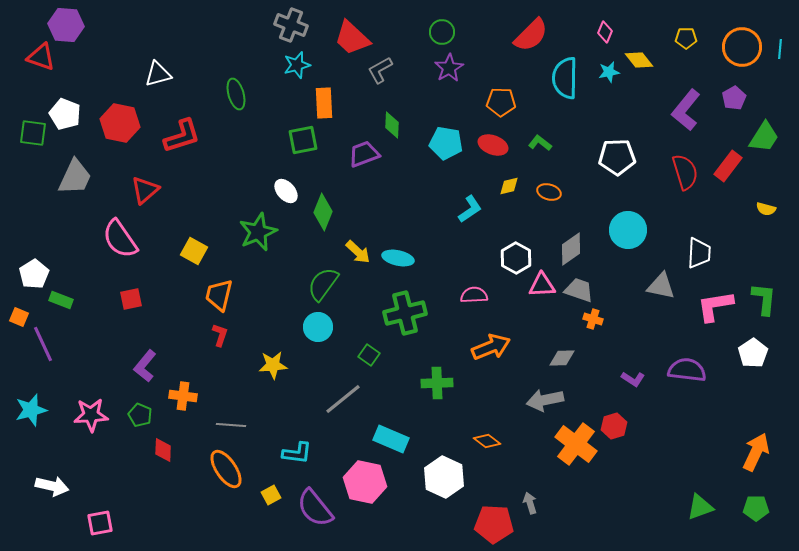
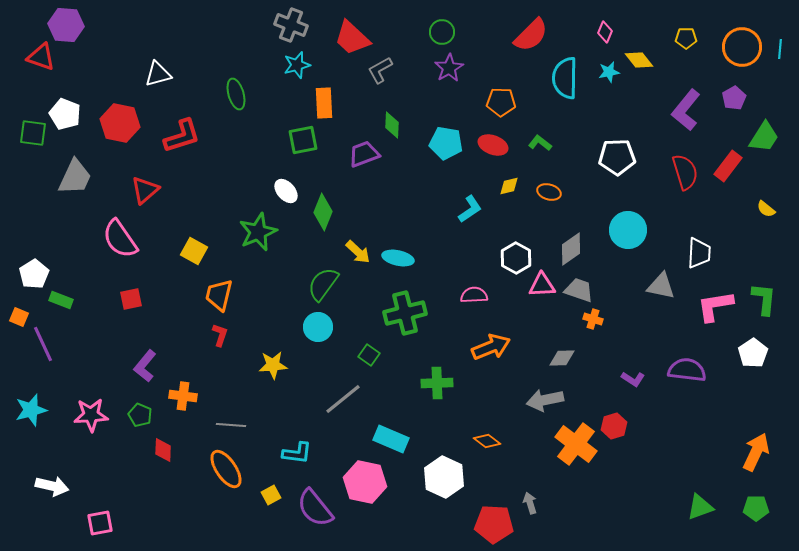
yellow semicircle at (766, 209): rotated 24 degrees clockwise
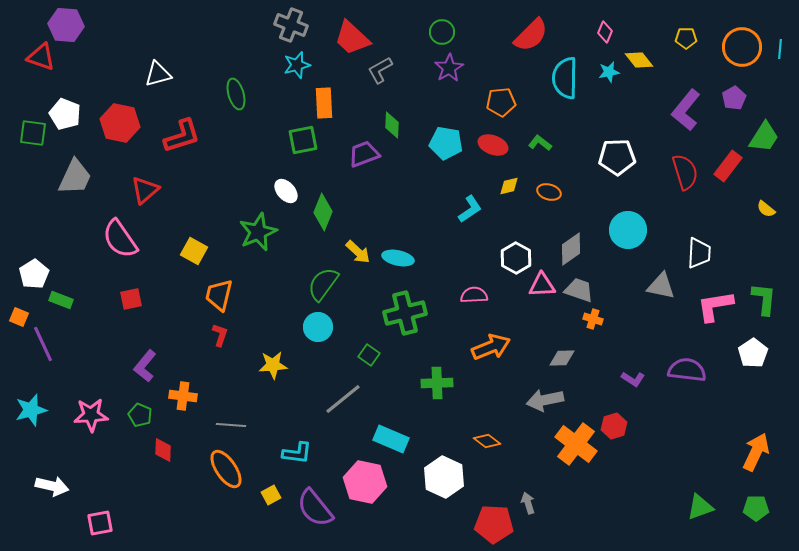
orange pentagon at (501, 102): rotated 8 degrees counterclockwise
gray arrow at (530, 503): moved 2 px left
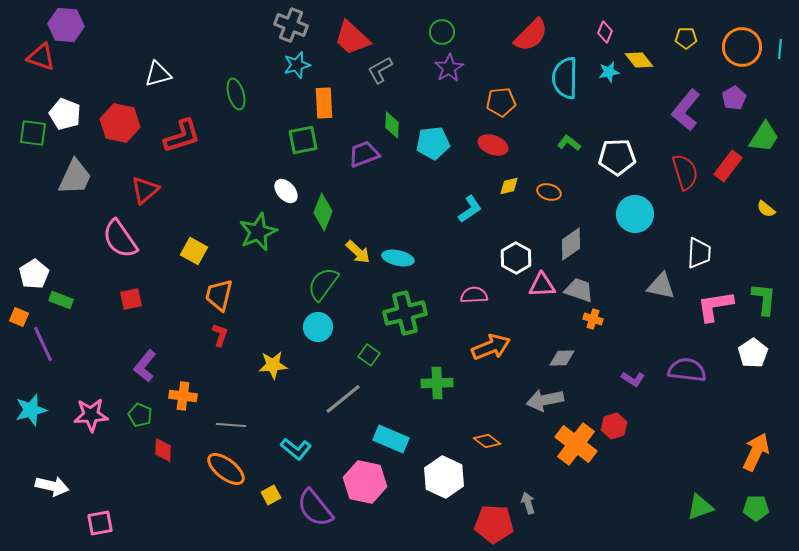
cyan pentagon at (446, 143): moved 13 px left; rotated 16 degrees counterclockwise
green L-shape at (540, 143): moved 29 px right
cyan circle at (628, 230): moved 7 px right, 16 px up
gray diamond at (571, 249): moved 5 px up
cyan L-shape at (297, 453): moved 1 px left, 4 px up; rotated 32 degrees clockwise
orange ellipse at (226, 469): rotated 18 degrees counterclockwise
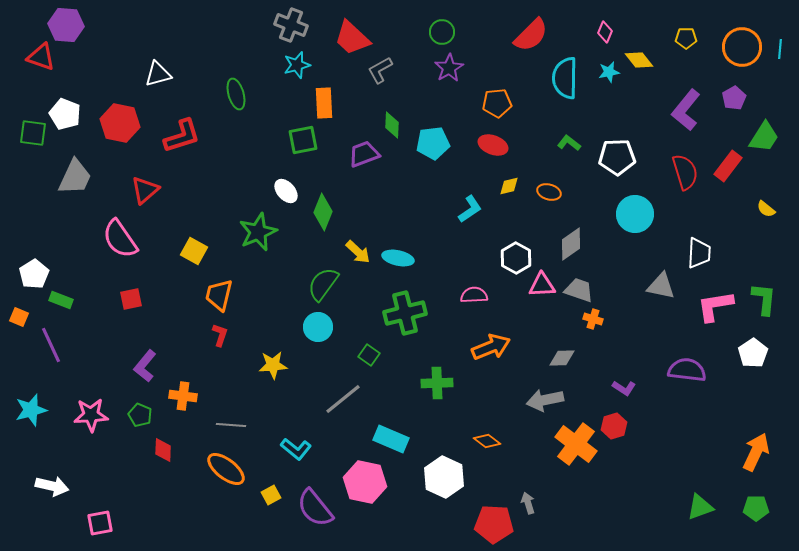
orange pentagon at (501, 102): moved 4 px left, 1 px down
purple line at (43, 344): moved 8 px right, 1 px down
purple L-shape at (633, 379): moved 9 px left, 9 px down
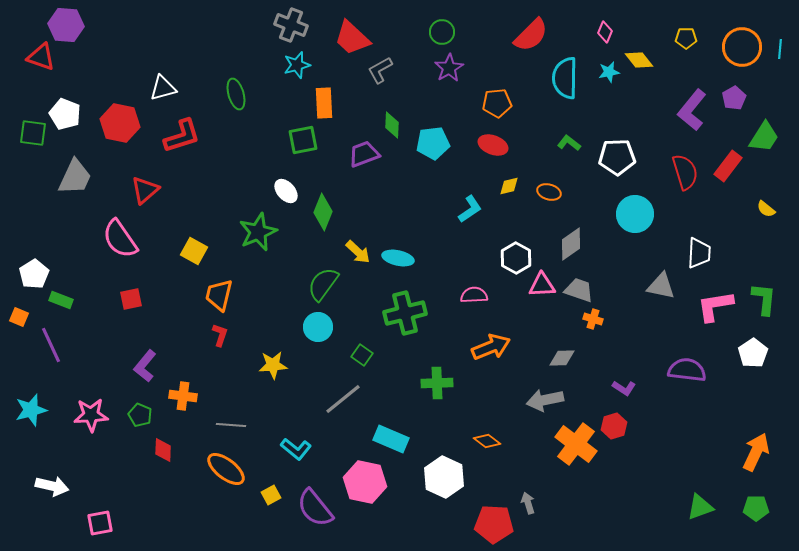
white triangle at (158, 74): moved 5 px right, 14 px down
purple L-shape at (686, 110): moved 6 px right
green square at (369, 355): moved 7 px left
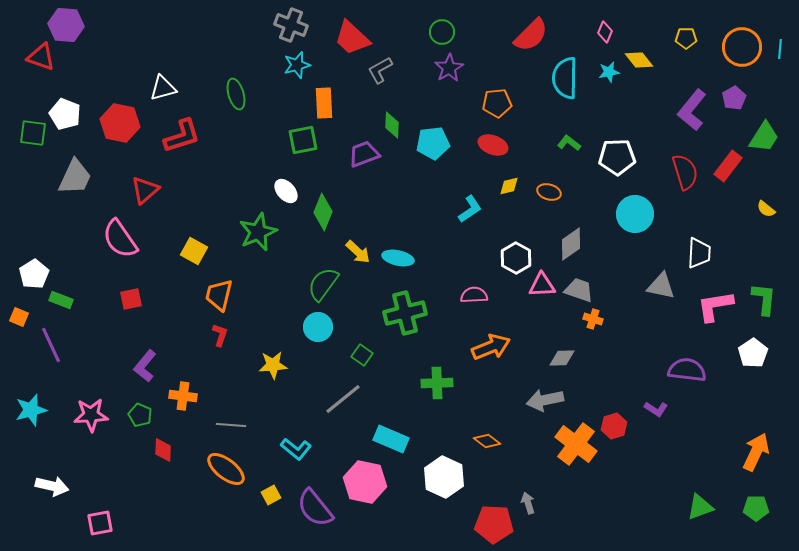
purple L-shape at (624, 388): moved 32 px right, 21 px down
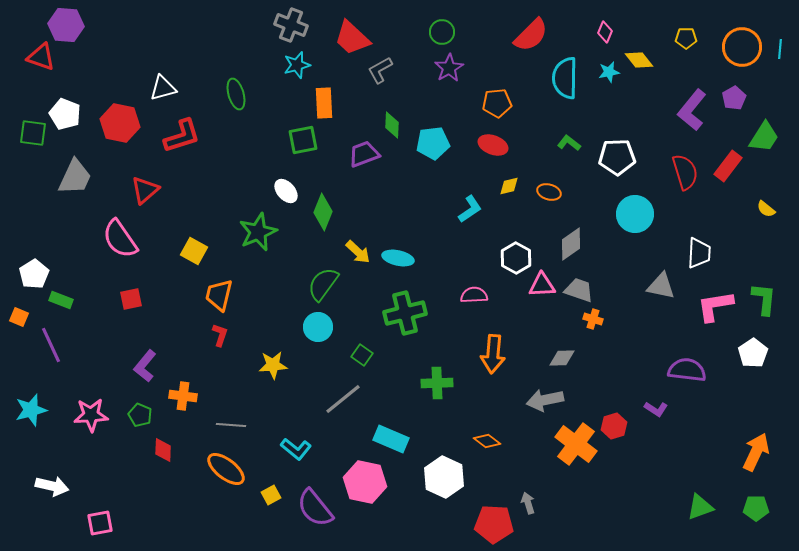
orange arrow at (491, 347): moved 2 px right, 7 px down; rotated 117 degrees clockwise
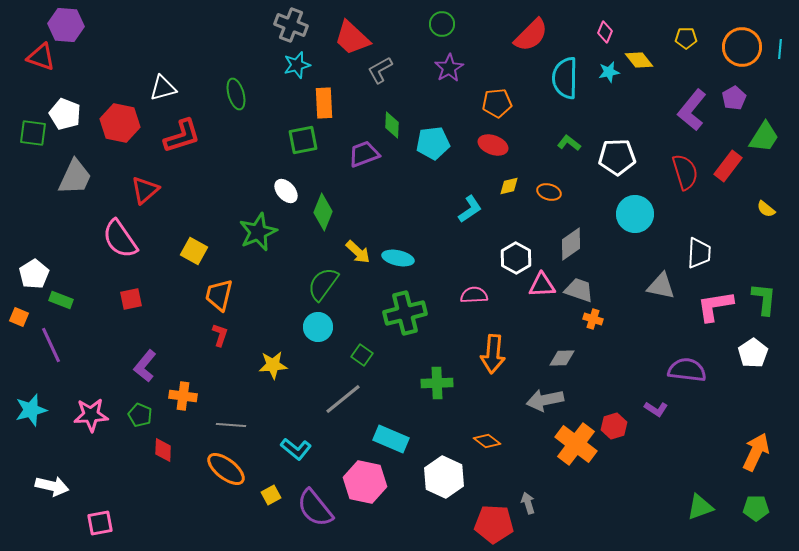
green circle at (442, 32): moved 8 px up
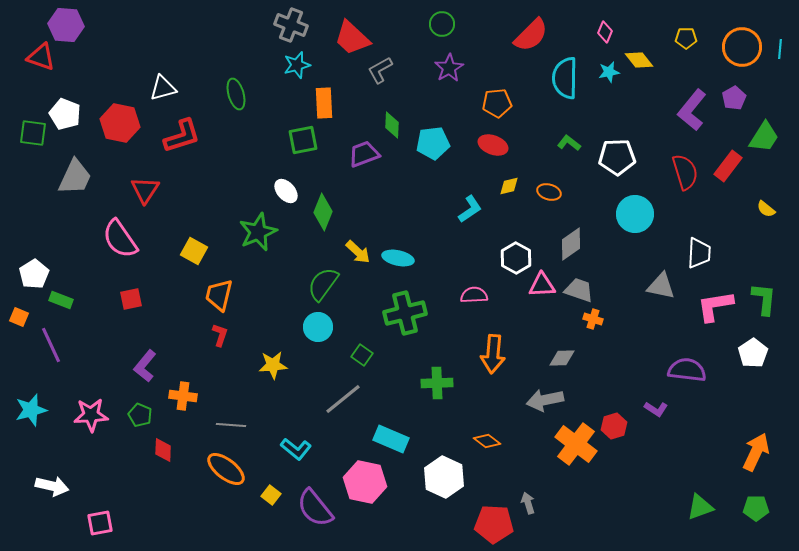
red triangle at (145, 190): rotated 16 degrees counterclockwise
yellow square at (271, 495): rotated 24 degrees counterclockwise
